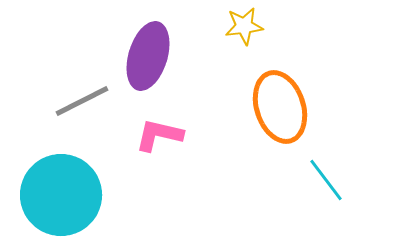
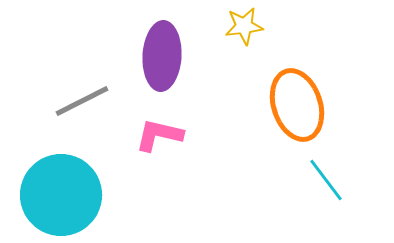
purple ellipse: moved 14 px right; rotated 14 degrees counterclockwise
orange ellipse: moved 17 px right, 2 px up
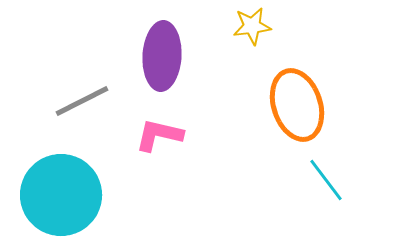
yellow star: moved 8 px right
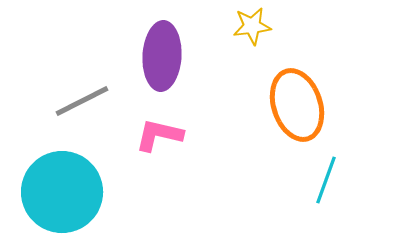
cyan line: rotated 57 degrees clockwise
cyan circle: moved 1 px right, 3 px up
